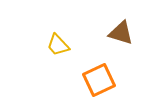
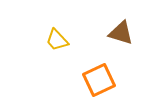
yellow trapezoid: moved 1 px left, 5 px up
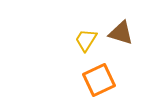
yellow trapezoid: moved 29 px right; rotated 75 degrees clockwise
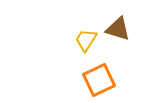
brown triangle: moved 3 px left, 4 px up
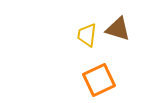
yellow trapezoid: moved 1 px right, 5 px up; rotated 25 degrees counterclockwise
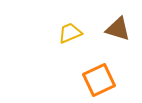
yellow trapezoid: moved 17 px left, 2 px up; rotated 60 degrees clockwise
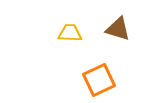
yellow trapezoid: rotated 25 degrees clockwise
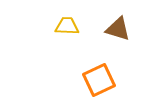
yellow trapezoid: moved 3 px left, 7 px up
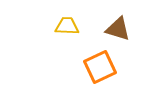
orange square: moved 1 px right, 13 px up
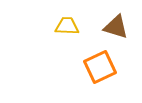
brown triangle: moved 2 px left, 2 px up
